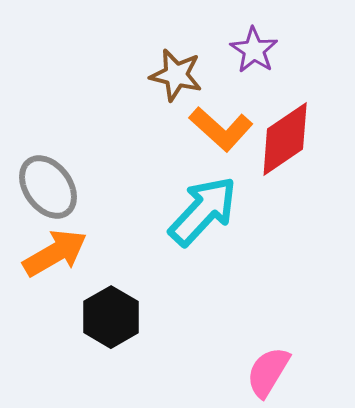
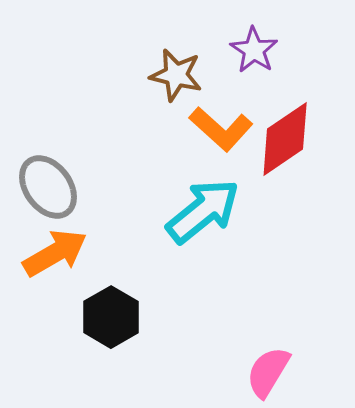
cyan arrow: rotated 8 degrees clockwise
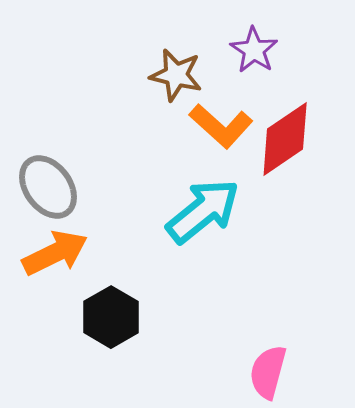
orange L-shape: moved 3 px up
orange arrow: rotated 4 degrees clockwise
pink semicircle: rotated 16 degrees counterclockwise
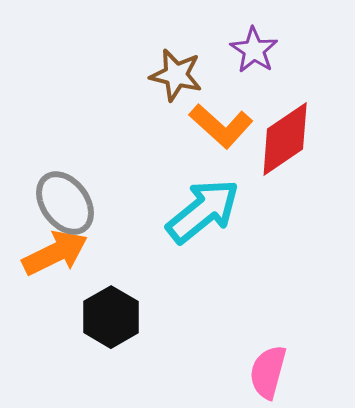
gray ellipse: moved 17 px right, 16 px down
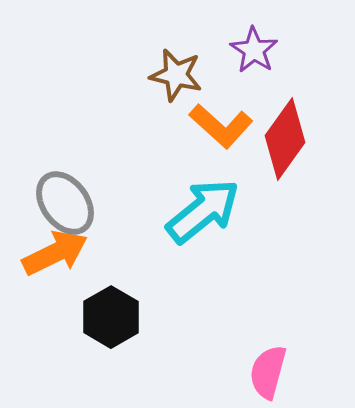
red diamond: rotated 20 degrees counterclockwise
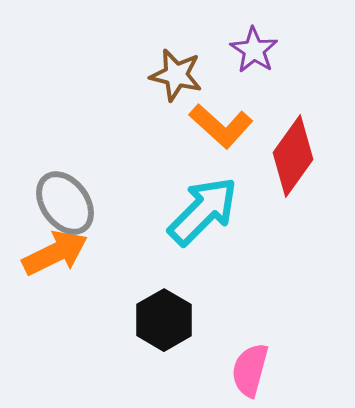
red diamond: moved 8 px right, 17 px down
cyan arrow: rotated 6 degrees counterclockwise
black hexagon: moved 53 px right, 3 px down
pink semicircle: moved 18 px left, 2 px up
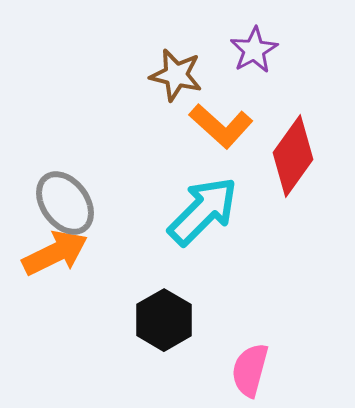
purple star: rotated 9 degrees clockwise
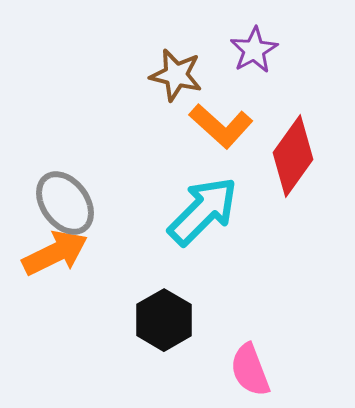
pink semicircle: rotated 36 degrees counterclockwise
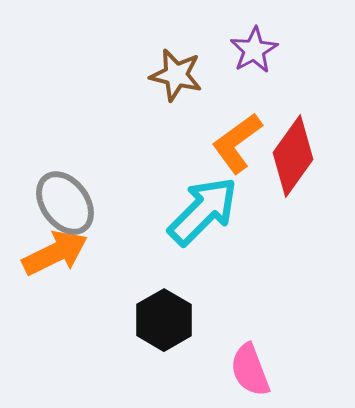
orange L-shape: moved 16 px right, 17 px down; rotated 102 degrees clockwise
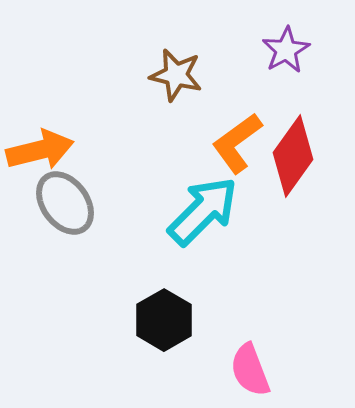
purple star: moved 32 px right
orange arrow: moved 15 px left, 103 px up; rotated 12 degrees clockwise
